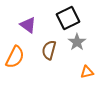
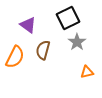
brown semicircle: moved 6 px left
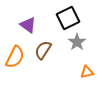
brown semicircle: rotated 18 degrees clockwise
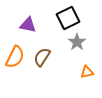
purple triangle: rotated 24 degrees counterclockwise
brown semicircle: moved 1 px left, 7 px down
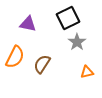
purple triangle: moved 1 px up
brown semicircle: moved 7 px down
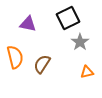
gray star: moved 3 px right
orange semicircle: rotated 40 degrees counterclockwise
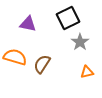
orange semicircle: rotated 60 degrees counterclockwise
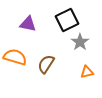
black square: moved 1 px left, 2 px down
brown semicircle: moved 4 px right
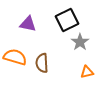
brown semicircle: moved 4 px left, 1 px up; rotated 36 degrees counterclockwise
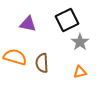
orange triangle: moved 7 px left
